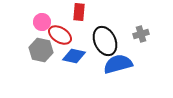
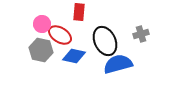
pink circle: moved 2 px down
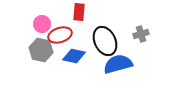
red ellipse: rotated 50 degrees counterclockwise
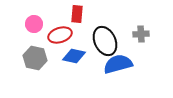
red rectangle: moved 2 px left, 2 px down
pink circle: moved 8 px left
gray cross: rotated 14 degrees clockwise
gray hexagon: moved 6 px left, 8 px down
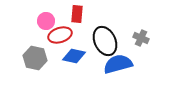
pink circle: moved 12 px right, 3 px up
gray cross: moved 4 px down; rotated 28 degrees clockwise
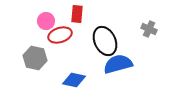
gray cross: moved 8 px right, 9 px up
blue diamond: moved 24 px down
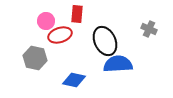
blue semicircle: rotated 12 degrees clockwise
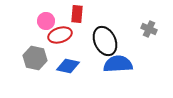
blue diamond: moved 6 px left, 14 px up
